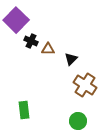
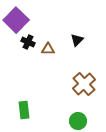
black cross: moved 3 px left, 1 px down
black triangle: moved 6 px right, 19 px up
brown cross: moved 1 px left, 1 px up; rotated 15 degrees clockwise
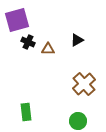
purple square: moved 1 px right; rotated 30 degrees clockwise
black triangle: rotated 16 degrees clockwise
green rectangle: moved 2 px right, 2 px down
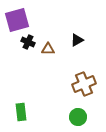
brown cross: rotated 20 degrees clockwise
green rectangle: moved 5 px left
green circle: moved 4 px up
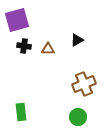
black cross: moved 4 px left, 4 px down; rotated 16 degrees counterclockwise
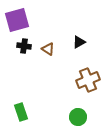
black triangle: moved 2 px right, 2 px down
brown triangle: rotated 32 degrees clockwise
brown cross: moved 4 px right, 4 px up
green rectangle: rotated 12 degrees counterclockwise
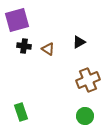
green circle: moved 7 px right, 1 px up
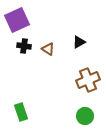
purple square: rotated 10 degrees counterclockwise
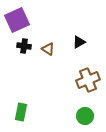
green rectangle: rotated 30 degrees clockwise
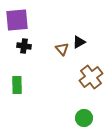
purple square: rotated 20 degrees clockwise
brown triangle: moved 14 px right; rotated 16 degrees clockwise
brown cross: moved 3 px right, 3 px up; rotated 15 degrees counterclockwise
green rectangle: moved 4 px left, 27 px up; rotated 12 degrees counterclockwise
green circle: moved 1 px left, 2 px down
